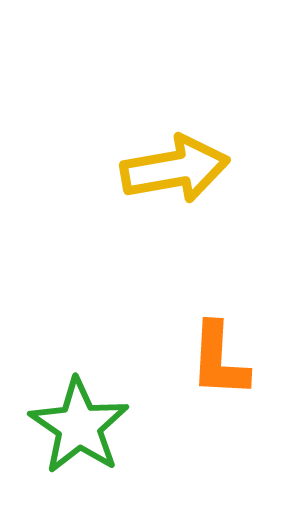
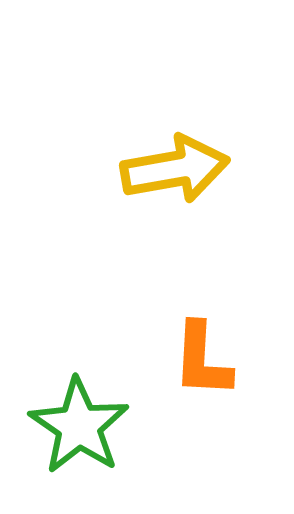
orange L-shape: moved 17 px left
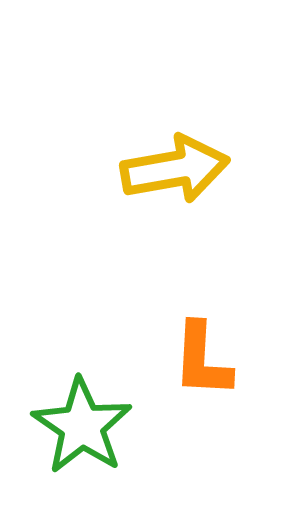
green star: moved 3 px right
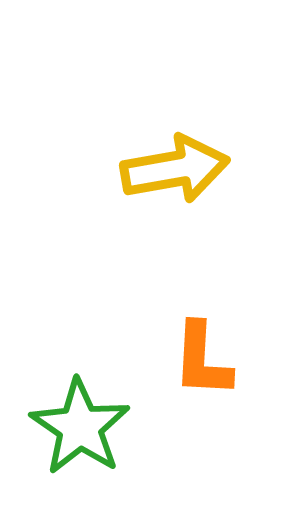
green star: moved 2 px left, 1 px down
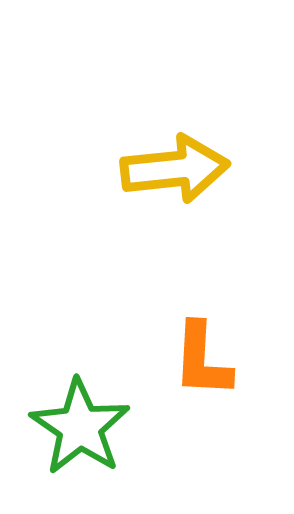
yellow arrow: rotated 4 degrees clockwise
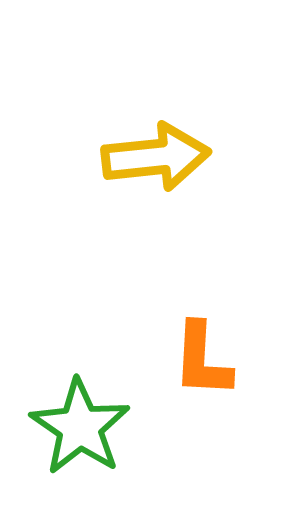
yellow arrow: moved 19 px left, 12 px up
